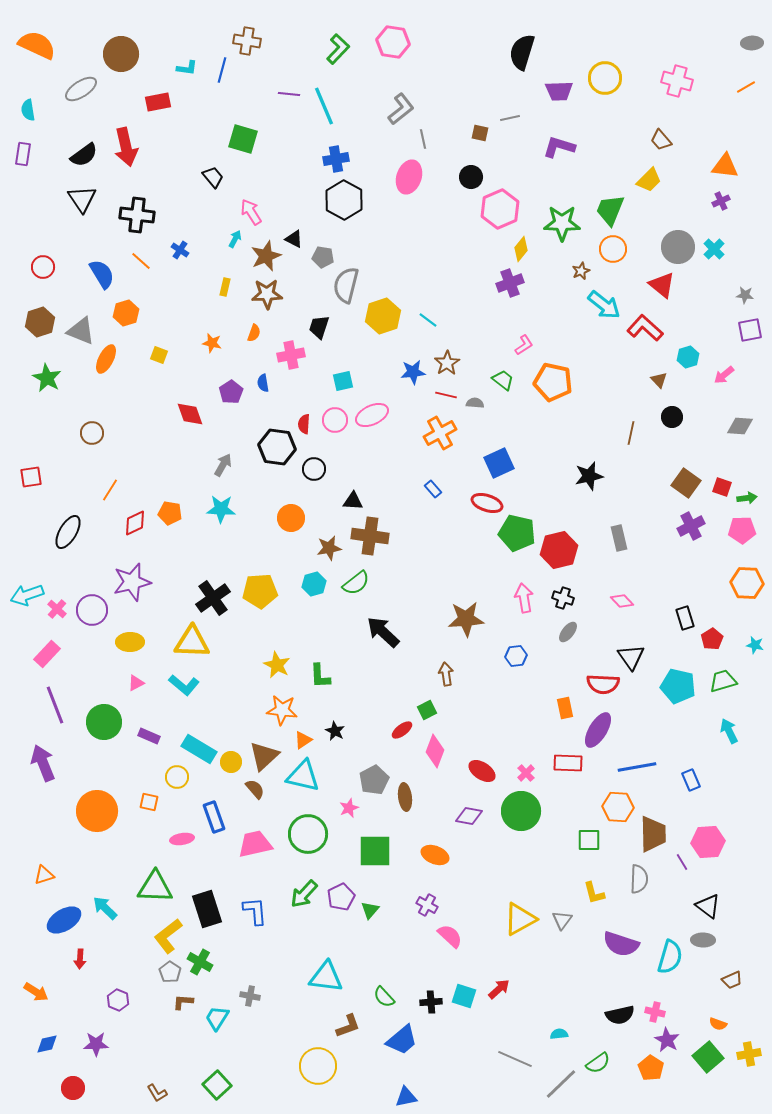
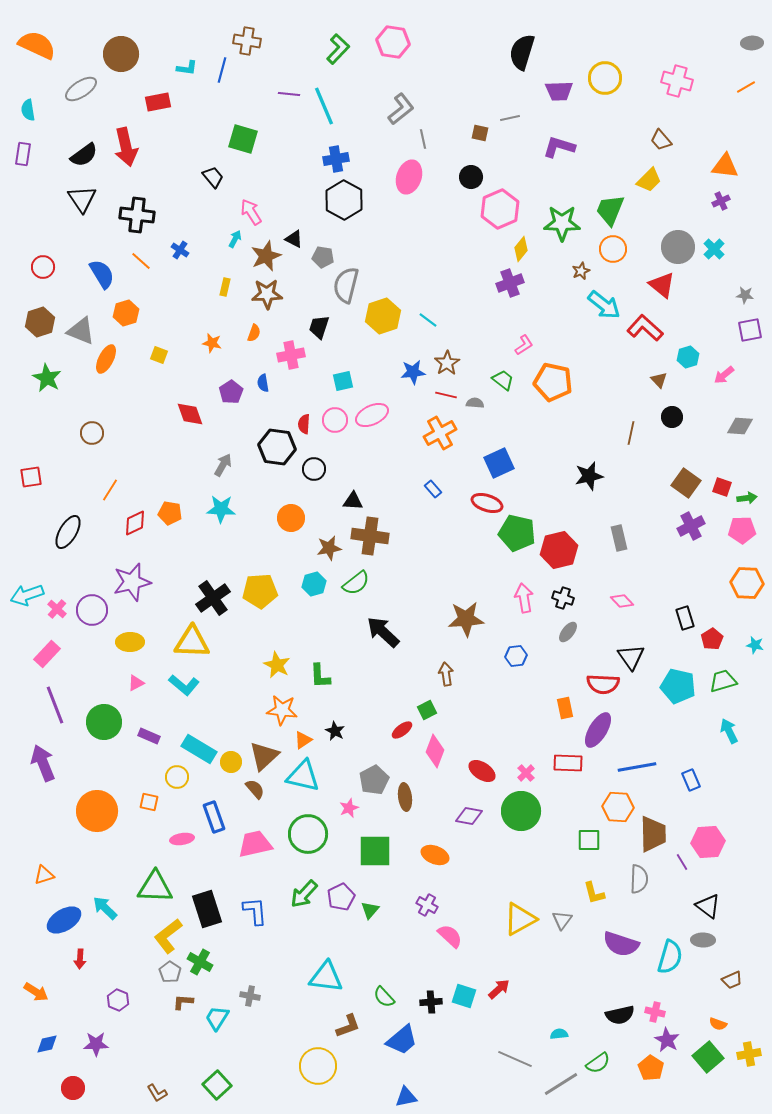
gray line at (561, 1084): rotated 12 degrees clockwise
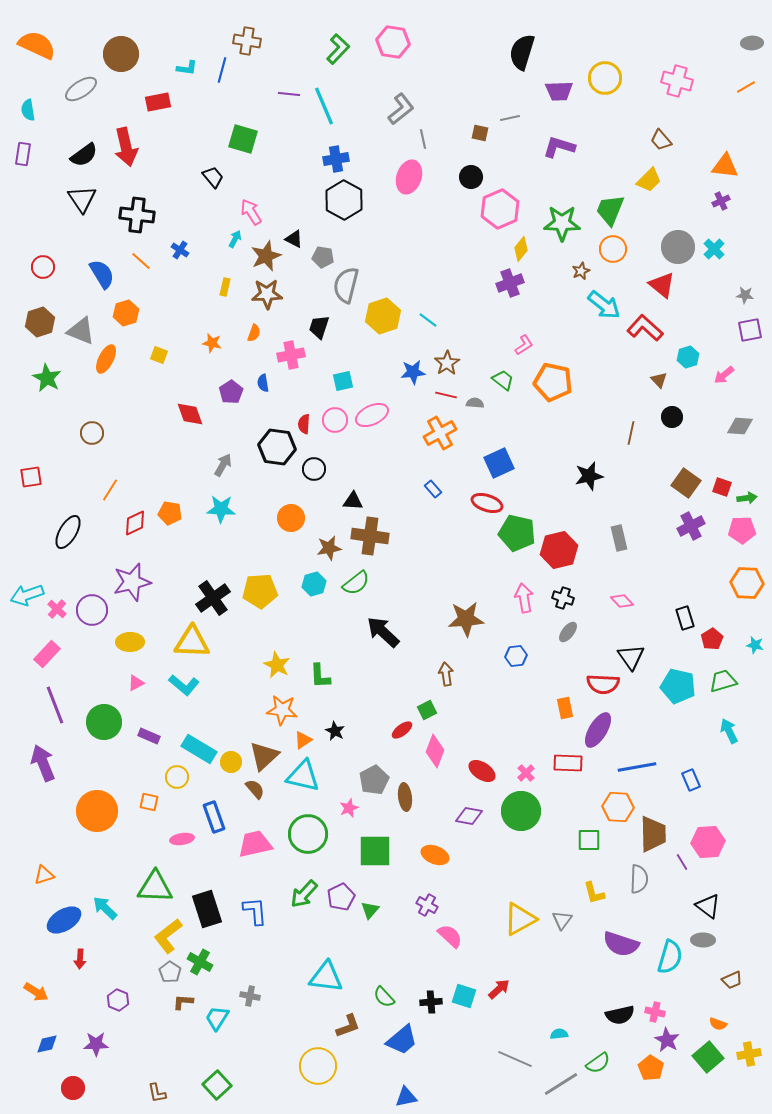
brown L-shape at (157, 1093): rotated 20 degrees clockwise
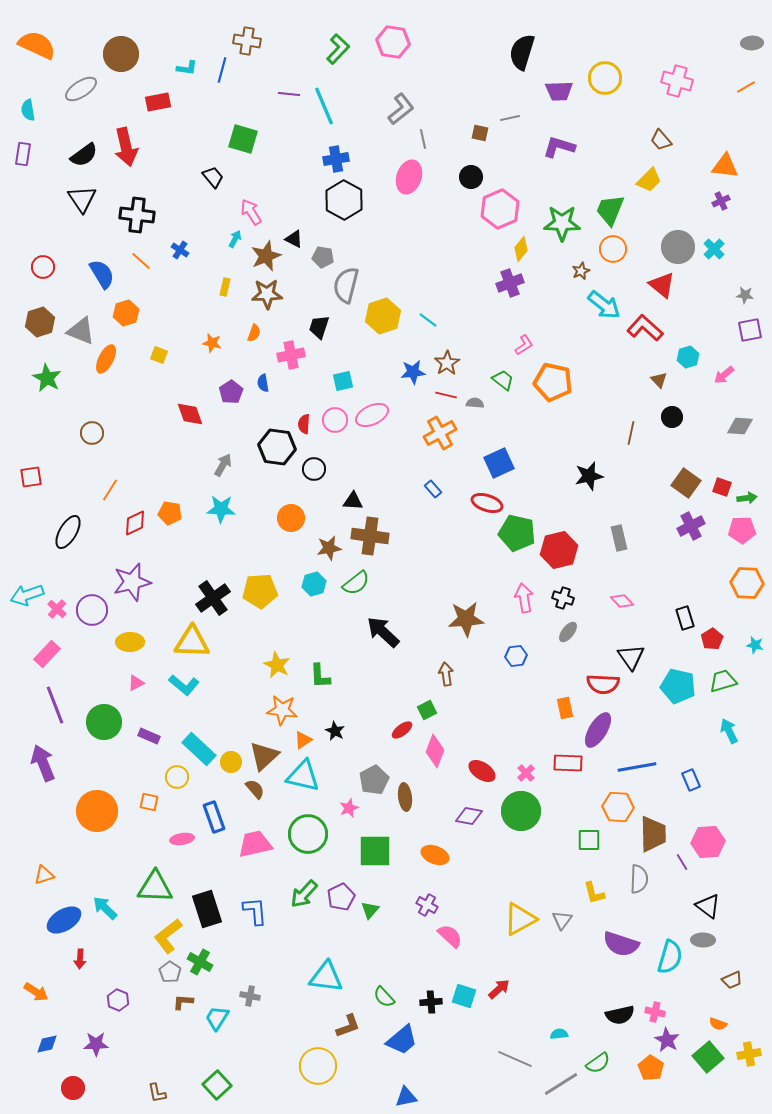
cyan rectangle at (199, 749): rotated 12 degrees clockwise
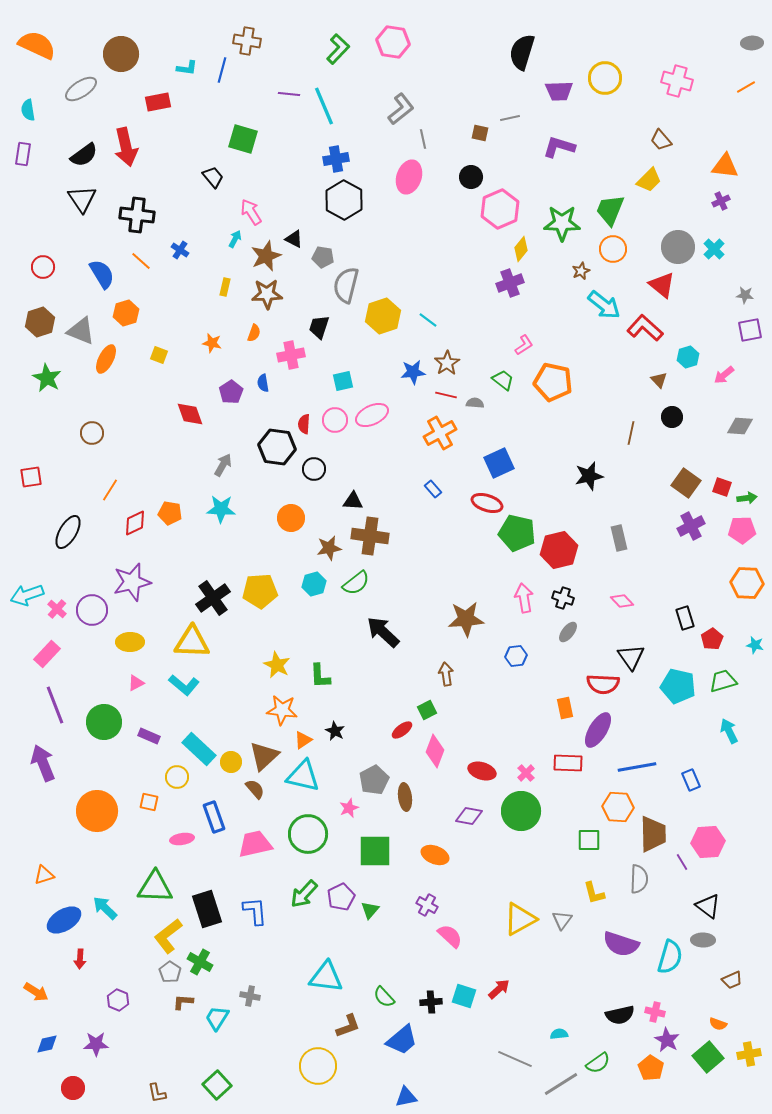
red ellipse at (482, 771): rotated 16 degrees counterclockwise
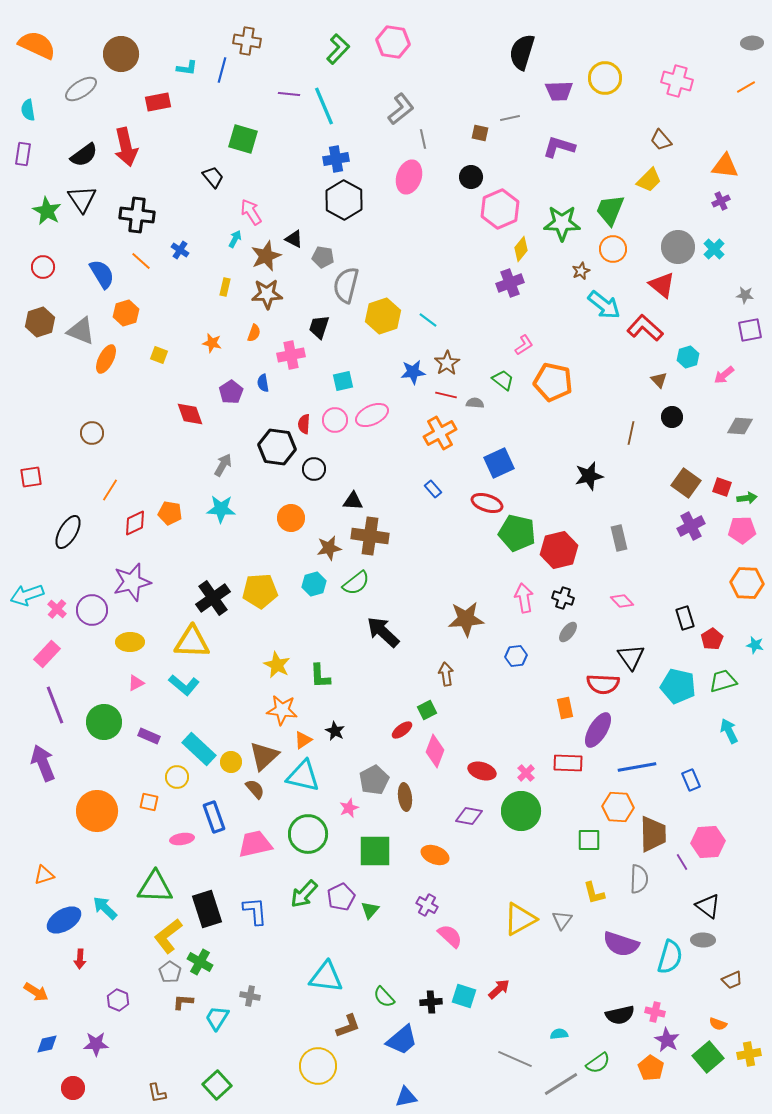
green star at (47, 378): moved 167 px up
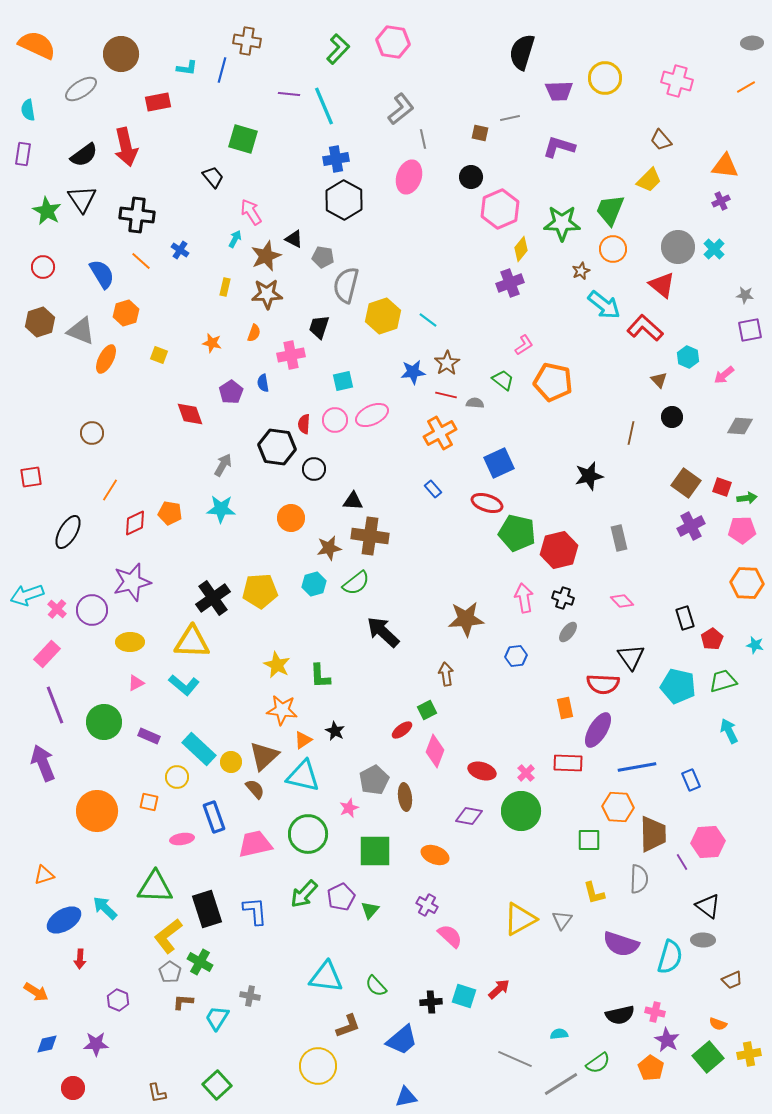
cyan hexagon at (688, 357): rotated 20 degrees counterclockwise
green semicircle at (384, 997): moved 8 px left, 11 px up
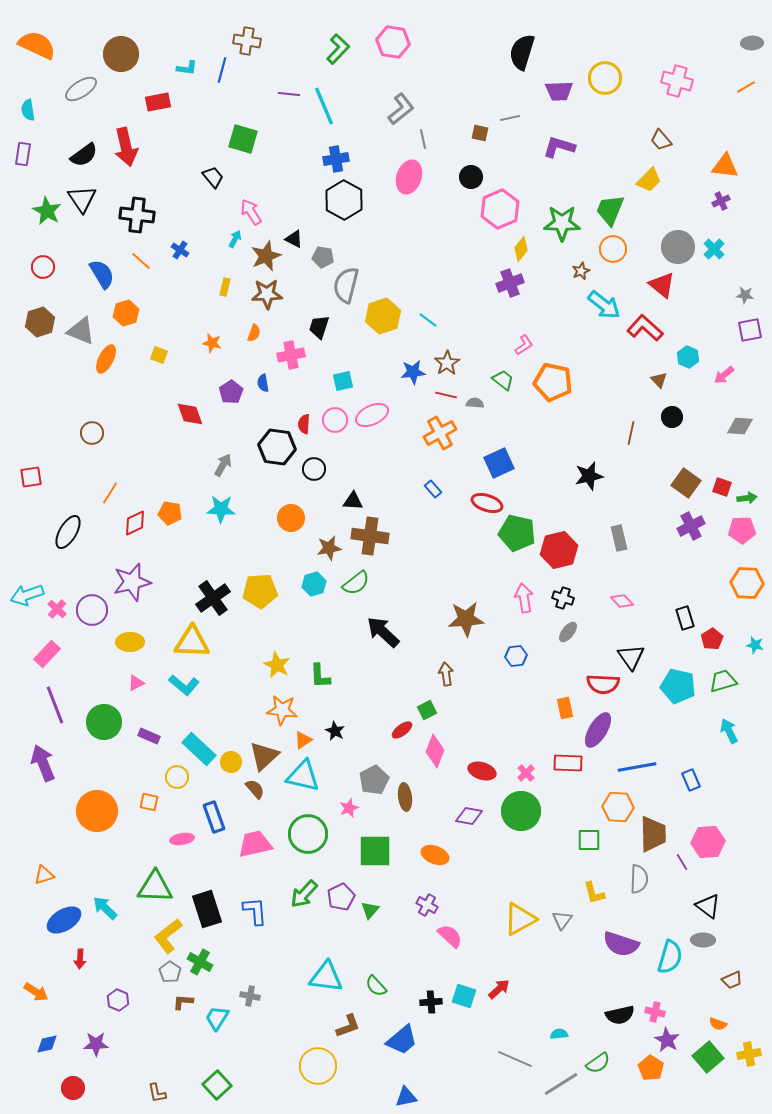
orange line at (110, 490): moved 3 px down
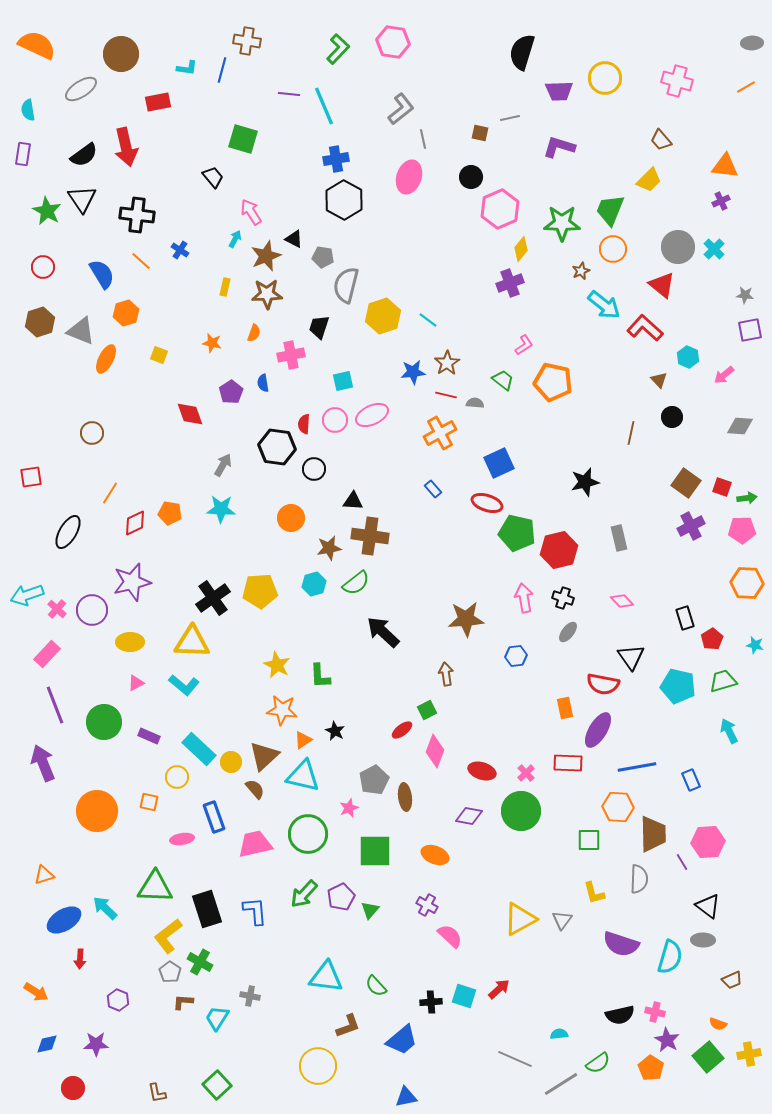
black star at (589, 476): moved 4 px left, 6 px down
red semicircle at (603, 684): rotated 8 degrees clockwise
